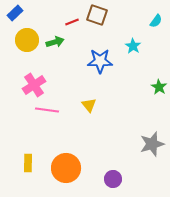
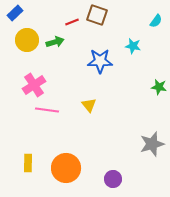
cyan star: rotated 21 degrees counterclockwise
green star: rotated 21 degrees counterclockwise
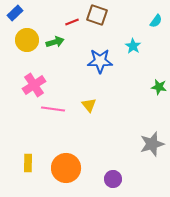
cyan star: rotated 21 degrees clockwise
pink line: moved 6 px right, 1 px up
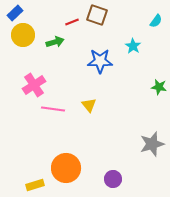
yellow circle: moved 4 px left, 5 px up
yellow rectangle: moved 7 px right, 22 px down; rotated 72 degrees clockwise
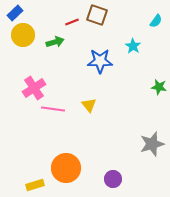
pink cross: moved 3 px down
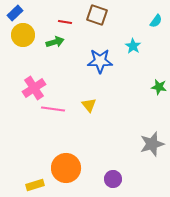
red line: moved 7 px left; rotated 32 degrees clockwise
